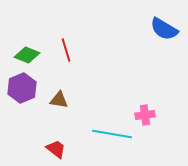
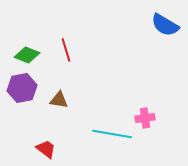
blue semicircle: moved 1 px right, 4 px up
purple hexagon: rotated 12 degrees clockwise
pink cross: moved 3 px down
red trapezoid: moved 10 px left
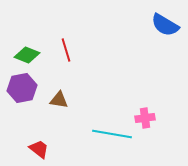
red trapezoid: moved 7 px left
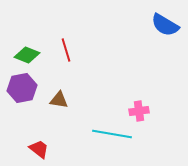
pink cross: moved 6 px left, 7 px up
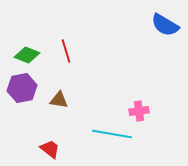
red line: moved 1 px down
red trapezoid: moved 11 px right
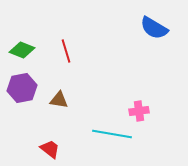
blue semicircle: moved 11 px left, 3 px down
green diamond: moved 5 px left, 5 px up
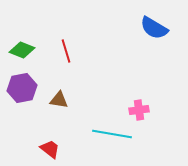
pink cross: moved 1 px up
